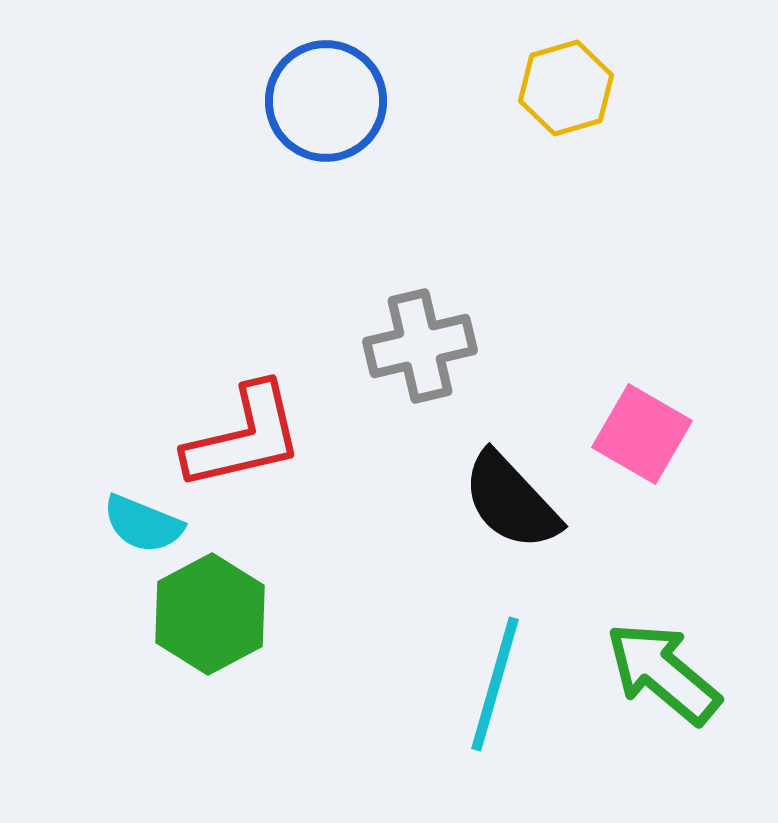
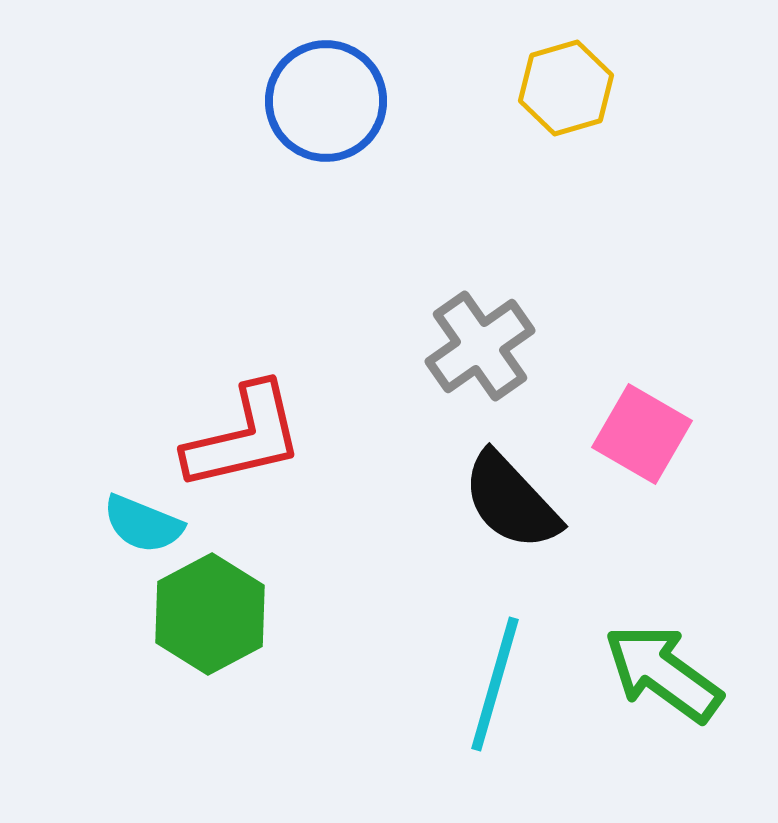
gray cross: moved 60 px right; rotated 22 degrees counterclockwise
green arrow: rotated 4 degrees counterclockwise
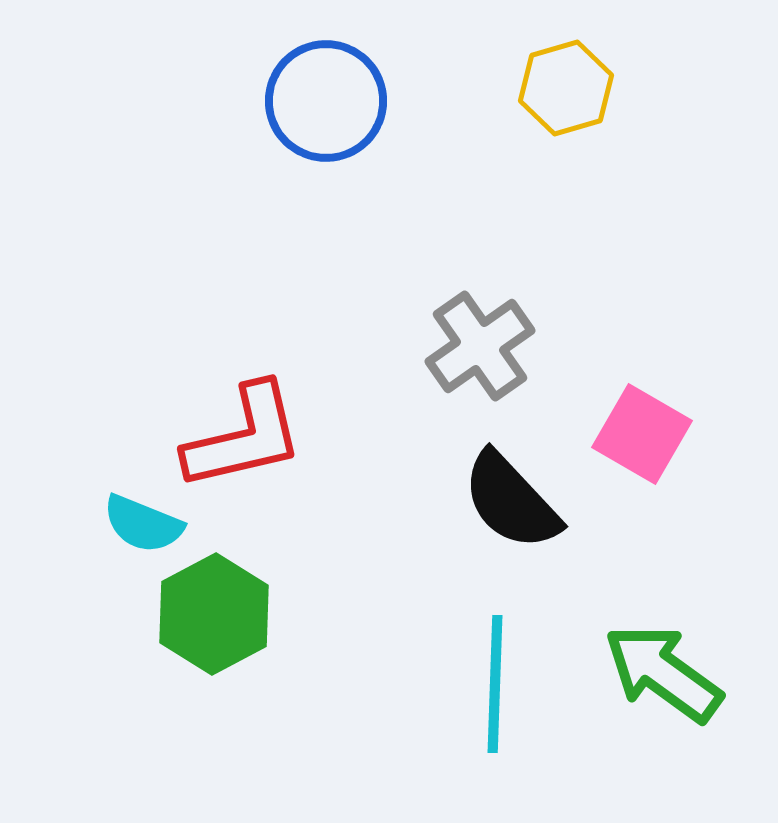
green hexagon: moved 4 px right
cyan line: rotated 14 degrees counterclockwise
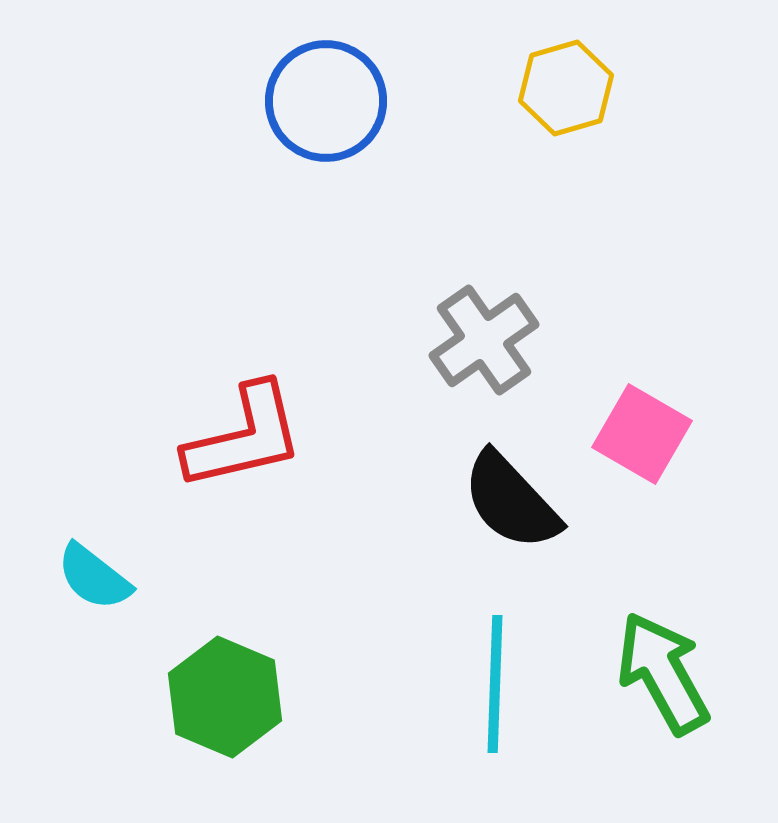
gray cross: moved 4 px right, 6 px up
cyan semicircle: moved 49 px left, 53 px down; rotated 16 degrees clockwise
green hexagon: moved 11 px right, 83 px down; rotated 9 degrees counterclockwise
green arrow: rotated 25 degrees clockwise
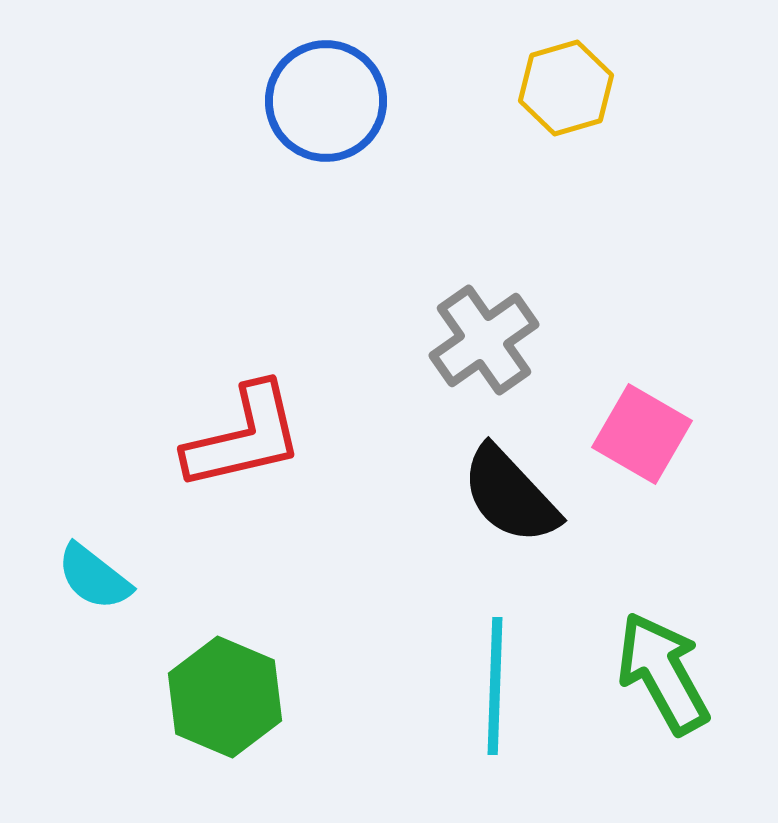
black semicircle: moved 1 px left, 6 px up
cyan line: moved 2 px down
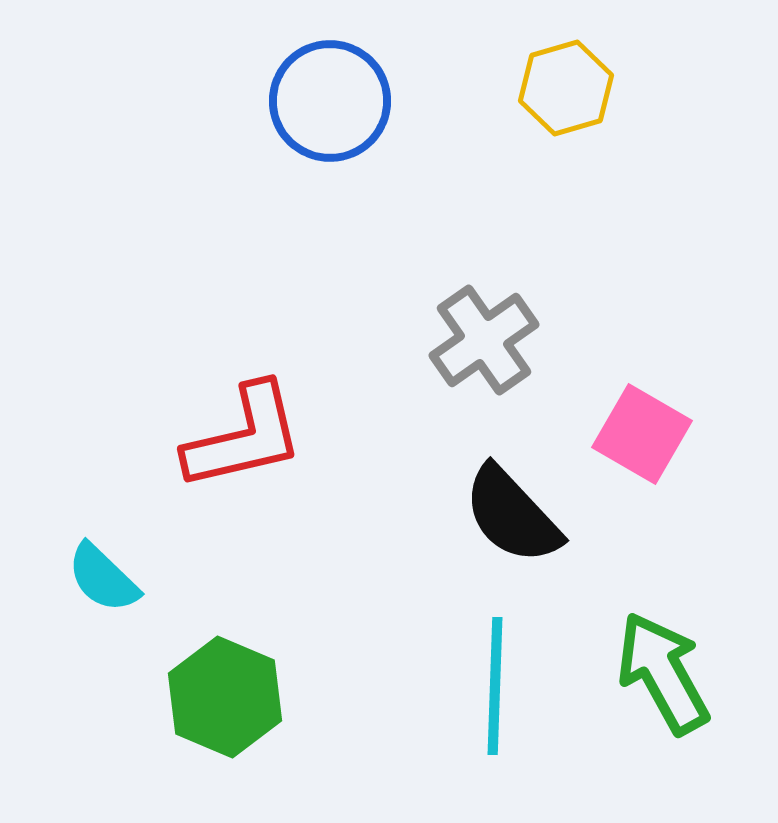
blue circle: moved 4 px right
black semicircle: moved 2 px right, 20 px down
cyan semicircle: moved 9 px right, 1 px down; rotated 6 degrees clockwise
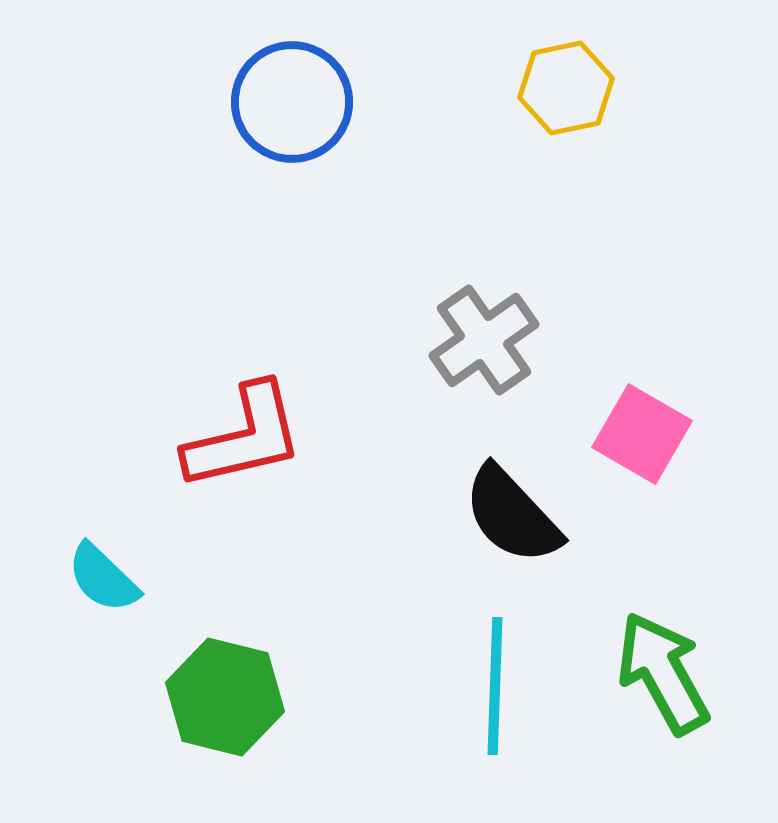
yellow hexagon: rotated 4 degrees clockwise
blue circle: moved 38 px left, 1 px down
green hexagon: rotated 9 degrees counterclockwise
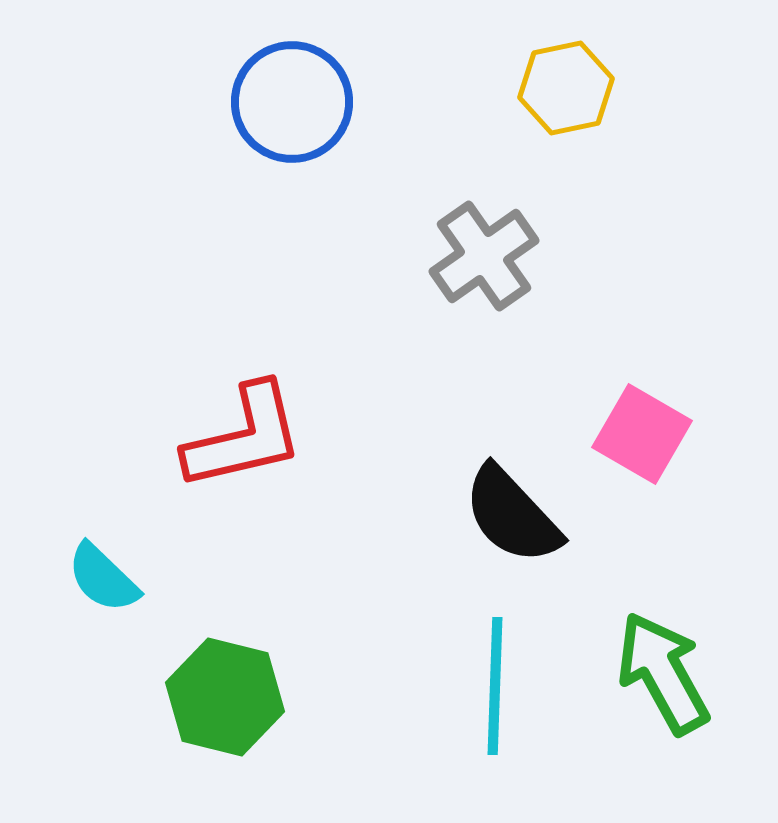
gray cross: moved 84 px up
